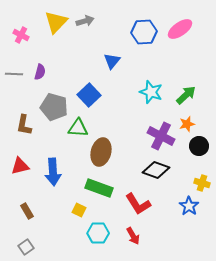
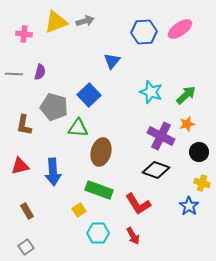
yellow triangle: rotated 25 degrees clockwise
pink cross: moved 3 px right, 1 px up; rotated 21 degrees counterclockwise
black circle: moved 6 px down
green rectangle: moved 2 px down
yellow square: rotated 32 degrees clockwise
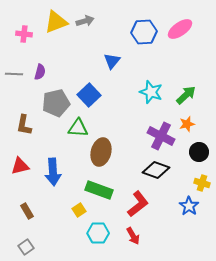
gray pentagon: moved 2 px right, 4 px up; rotated 28 degrees counterclockwise
red L-shape: rotated 96 degrees counterclockwise
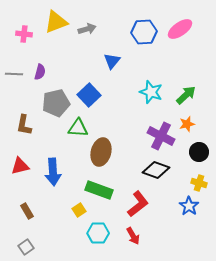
gray arrow: moved 2 px right, 8 px down
yellow cross: moved 3 px left
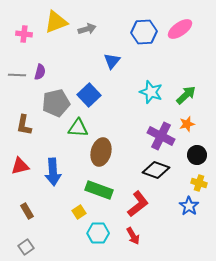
gray line: moved 3 px right, 1 px down
black circle: moved 2 px left, 3 px down
yellow square: moved 2 px down
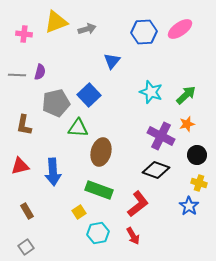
cyan hexagon: rotated 10 degrees counterclockwise
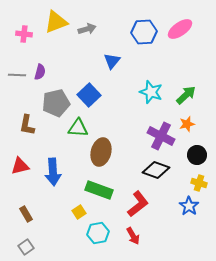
brown L-shape: moved 3 px right
brown rectangle: moved 1 px left, 3 px down
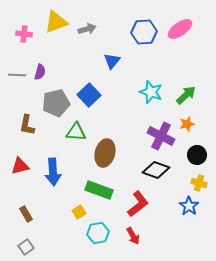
green triangle: moved 2 px left, 4 px down
brown ellipse: moved 4 px right, 1 px down
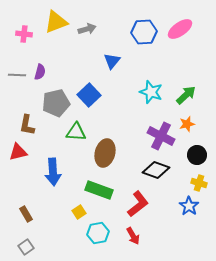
red triangle: moved 2 px left, 14 px up
